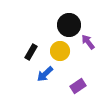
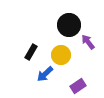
yellow circle: moved 1 px right, 4 px down
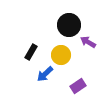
purple arrow: rotated 21 degrees counterclockwise
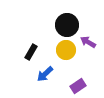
black circle: moved 2 px left
yellow circle: moved 5 px right, 5 px up
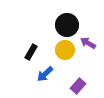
purple arrow: moved 1 px down
yellow circle: moved 1 px left
purple rectangle: rotated 14 degrees counterclockwise
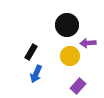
purple arrow: rotated 35 degrees counterclockwise
yellow circle: moved 5 px right, 6 px down
blue arrow: moved 9 px left; rotated 24 degrees counterclockwise
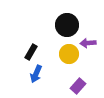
yellow circle: moved 1 px left, 2 px up
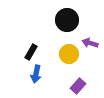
black circle: moved 5 px up
purple arrow: moved 2 px right; rotated 21 degrees clockwise
blue arrow: rotated 12 degrees counterclockwise
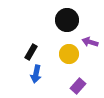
purple arrow: moved 1 px up
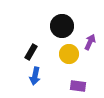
black circle: moved 5 px left, 6 px down
purple arrow: rotated 98 degrees clockwise
blue arrow: moved 1 px left, 2 px down
purple rectangle: rotated 56 degrees clockwise
